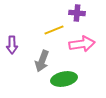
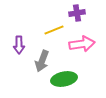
purple cross: rotated 14 degrees counterclockwise
purple arrow: moved 7 px right
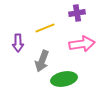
yellow line: moved 9 px left, 2 px up
purple arrow: moved 1 px left, 2 px up
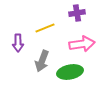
green ellipse: moved 6 px right, 7 px up
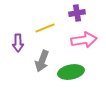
pink arrow: moved 2 px right, 4 px up
green ellipse: moved 1 px right
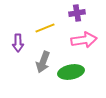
gray arrow: moved 1 px right, 1 px down
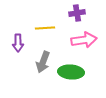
yellow line: rotated 18 degrees clockwise
green ellipse: rotated 15 degrees clockwise
